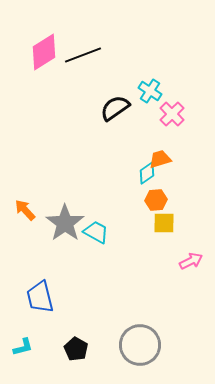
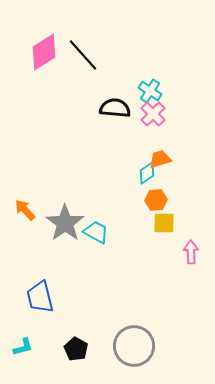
black line: rotated 69 degrees clockwise
black semicircle: rotated 40 degrees clockwise
pink cross: moved 19 px left
pink arrow: moved 9 px up; rotated 65 degrees counterclockwise
gray circle: moved 6 px left, 1 px down
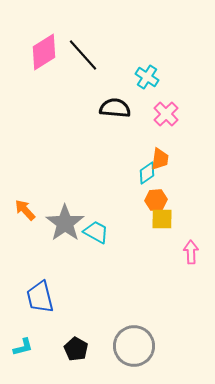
cyan cross: moved 3 px left, 14 px up
pink cross: moved 13 px right
orange trapezoid: rotated 115 degrees clockwise
yellow square: moved 2 px left, 4 px up
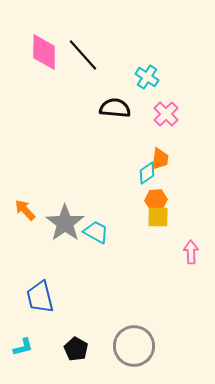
pink diamond: rotated 57 degrees counterclockwise
yellow square: moved 4 px left, 2 px up
